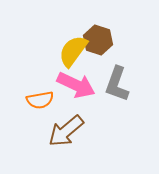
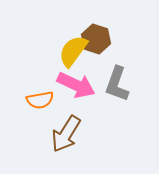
brown hexagon: moved 2 px left, 1 px up
brown arrow: moved 3 px down; rotated 18 degrees counterclockwise
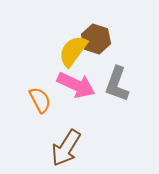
orange semicircle: rotated 108 degrees counterclockwise
brown arrow: moved 14 px down
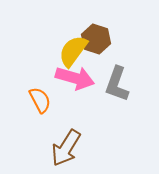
pink arrow: moved 1 px left, 7 px up; rotated 9 degrees counterclockwise
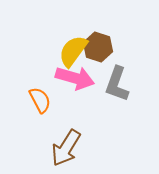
brown hexagon: moved 2 px right, 8 px down
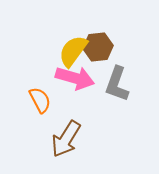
brown hexagon: rotated 24 degrees counterclockwise
brown arrow: moved 9 px up
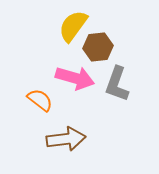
yellow semicircle: moved 25 px up
orange semicircle: rotated 24 degrees counterclockwise
brown arrow: rotated 129 degrees counterclockwise
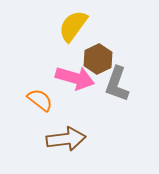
brown hexagon: moved 12 px down; rotated 20 degrees counterclockwise
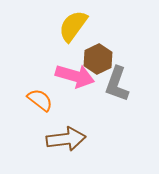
pink arrow: moved 2 px up
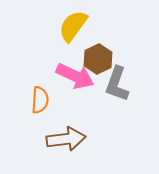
pink arrow: rotated 9 degrees clockwise
orange semicircle: rotated 56 degrees clockwise
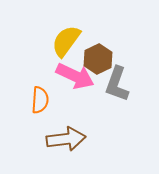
yellow semicircle: moved 7 px left, 15 px down
